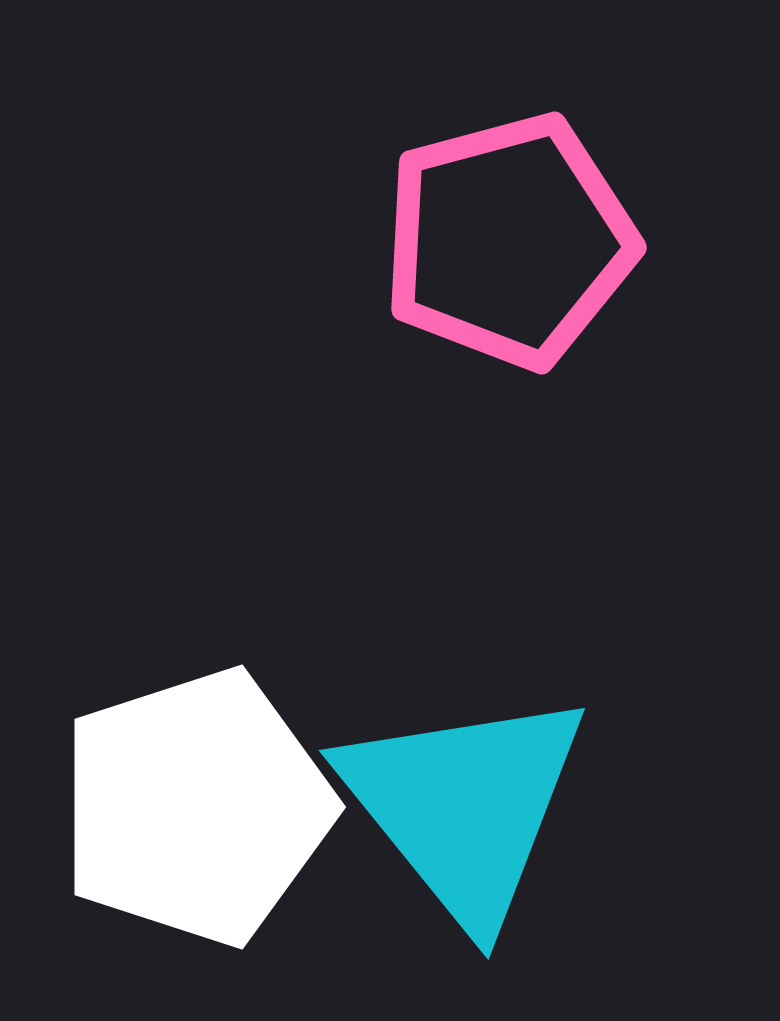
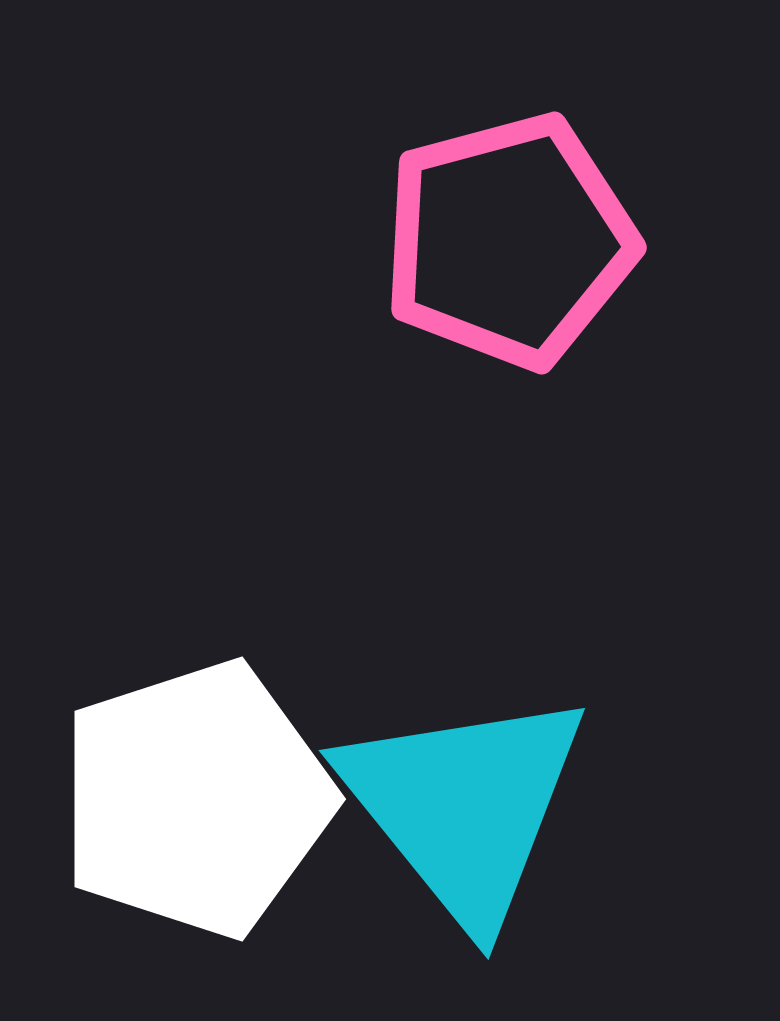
white pentagon: moved 8 px up
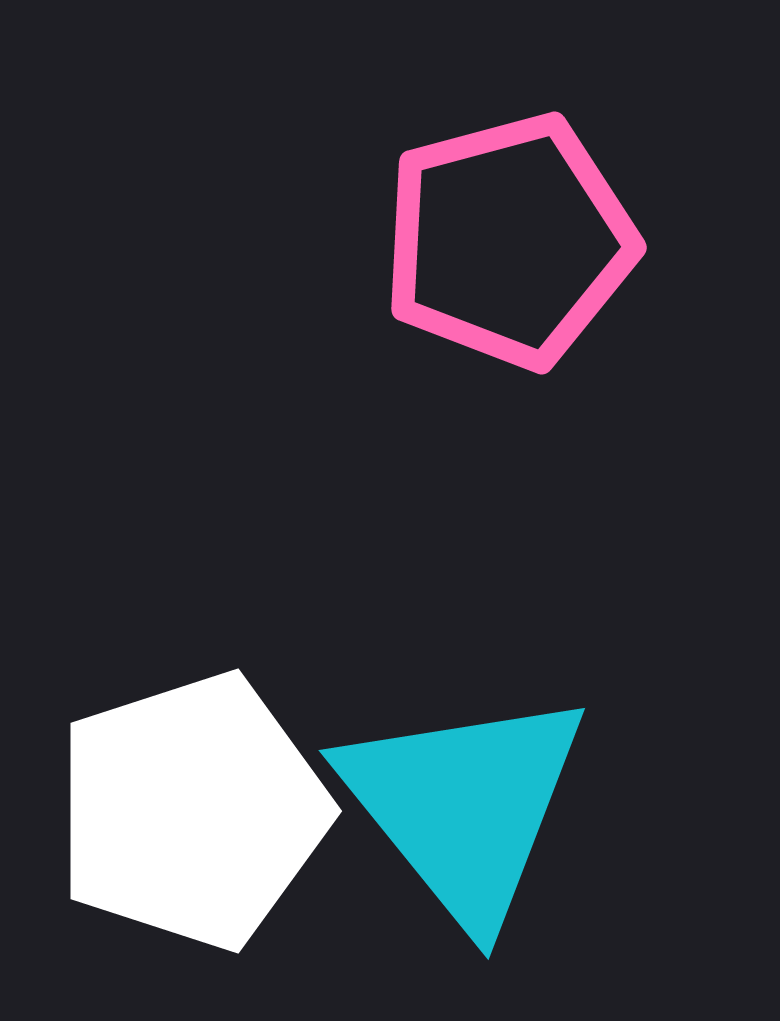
white pentagon: moved 4 px left, 12 px down
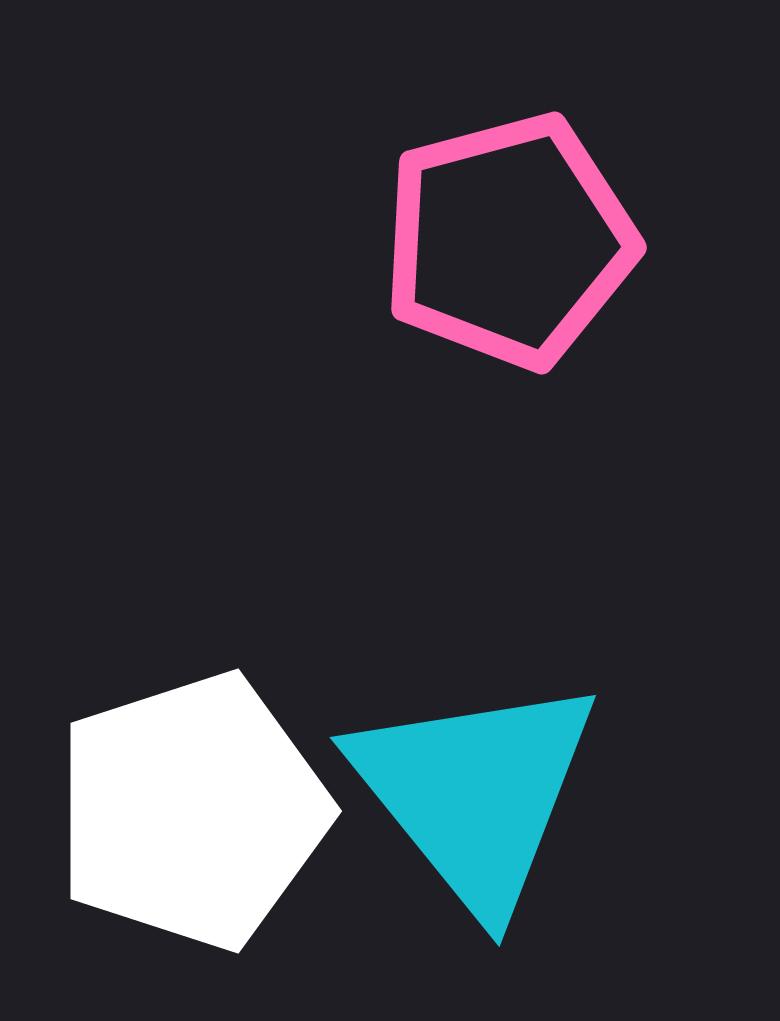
cyan triangle: moved 11 px right, 13 px up
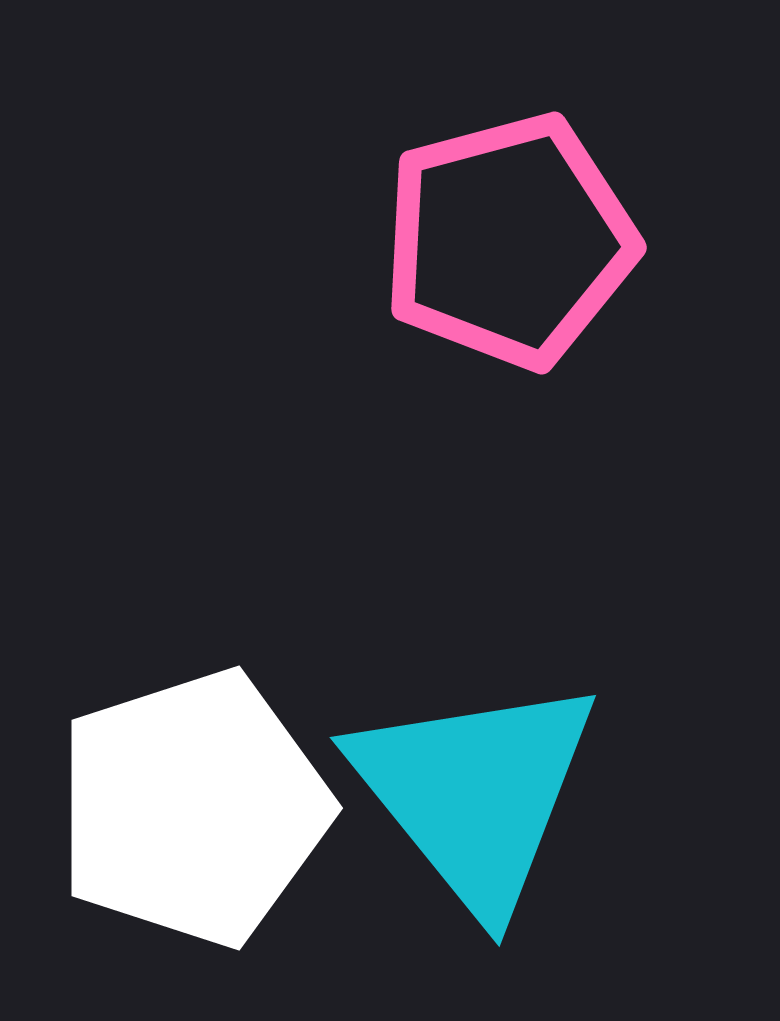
white pentagon: moved 1 px right, 3 px up
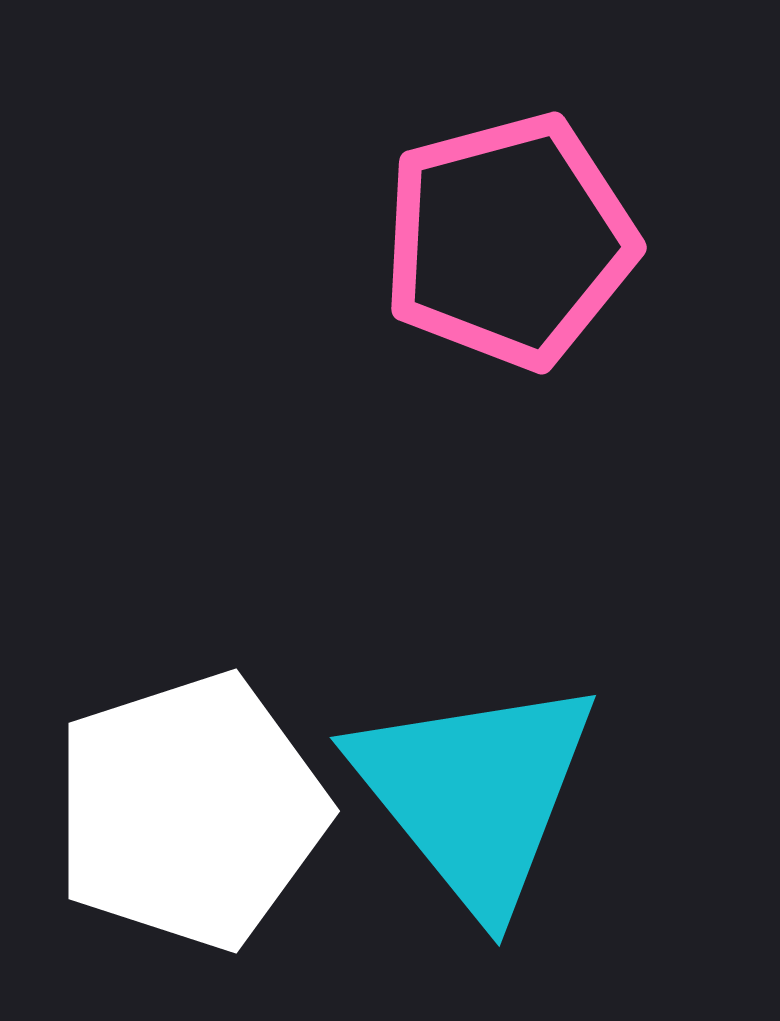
white pentagon: moved 3 px left, 3 px down
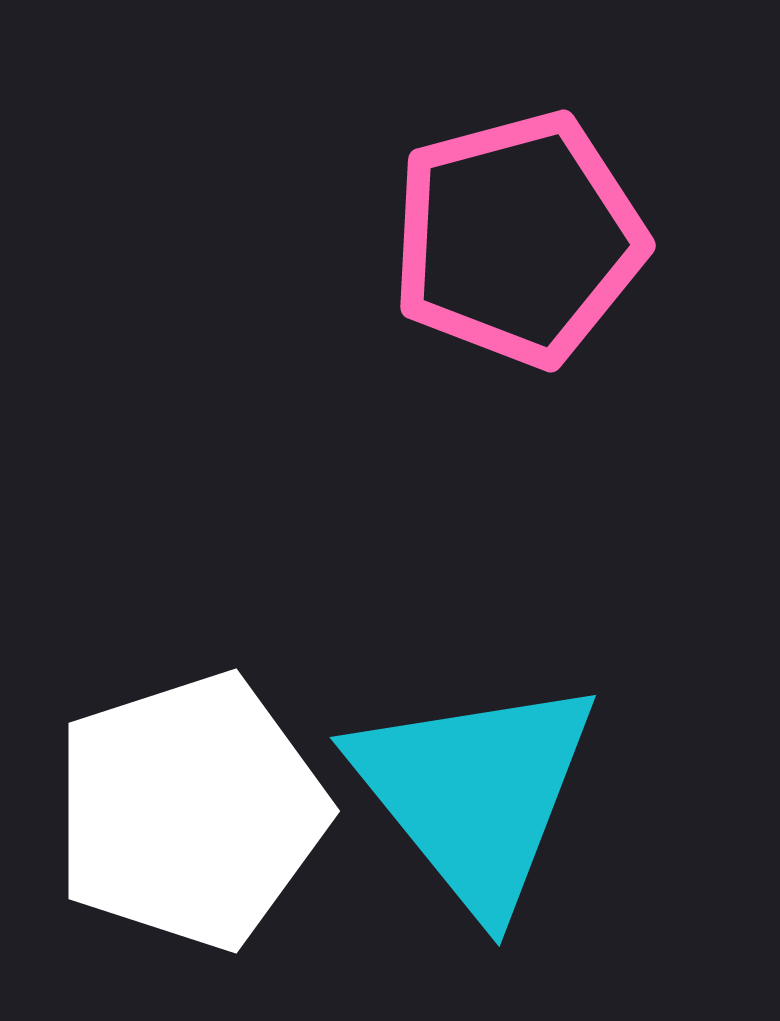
pink pentagon: moved 9 px right, 2 px up
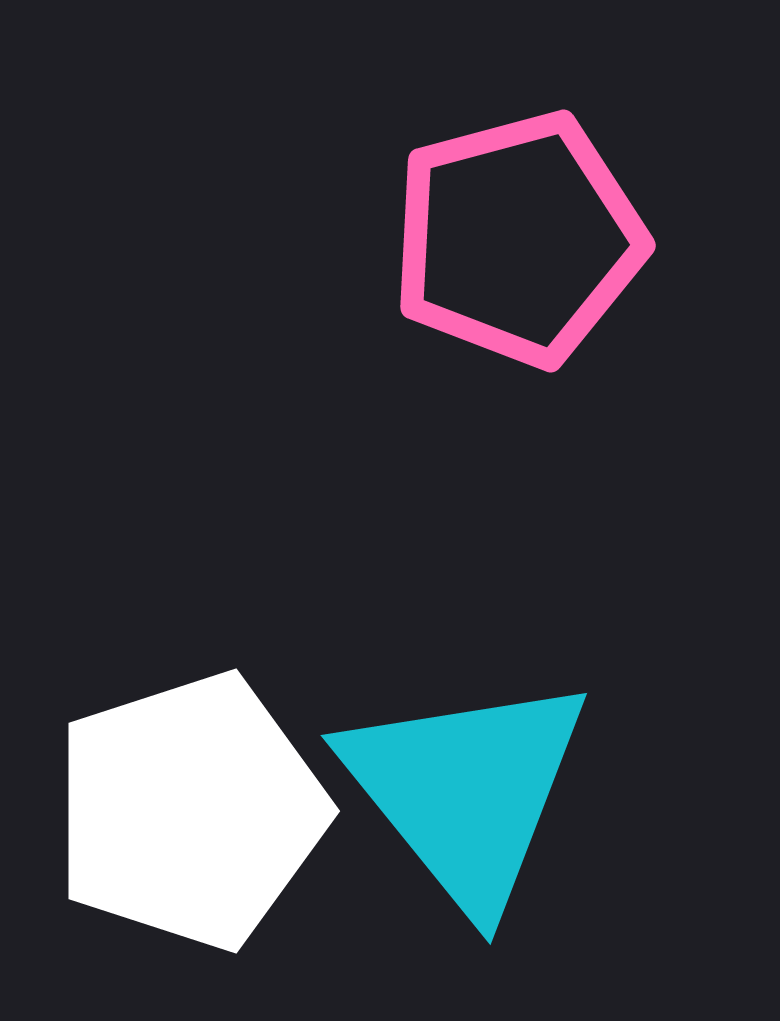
cyan triangle: moved 9 px left, 2 px up
